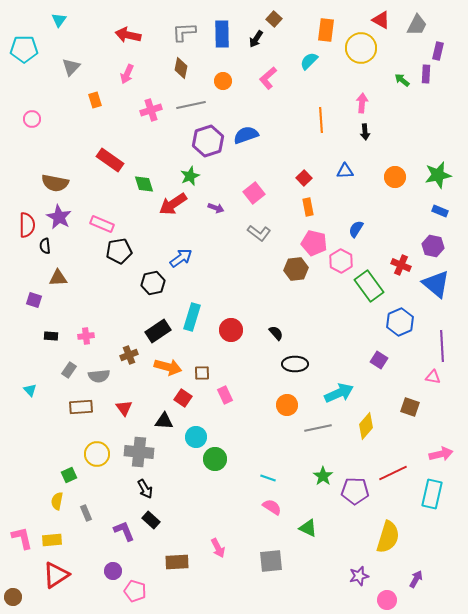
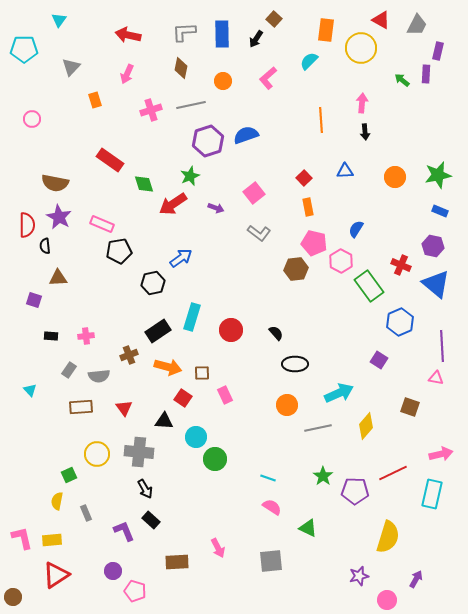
pink triangle at (433, 377): moved 3 px right, 1 px down
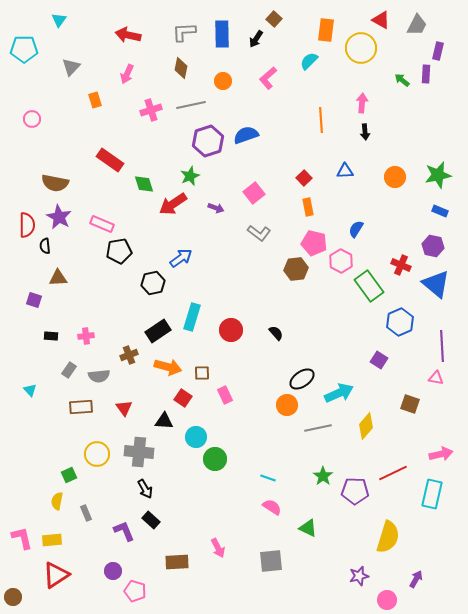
black ellipse at (295, 364): moved 7 px right, 15 px down; rotated 35 degrees counterclockwise
brown square at (410, 407): moved 3 px up
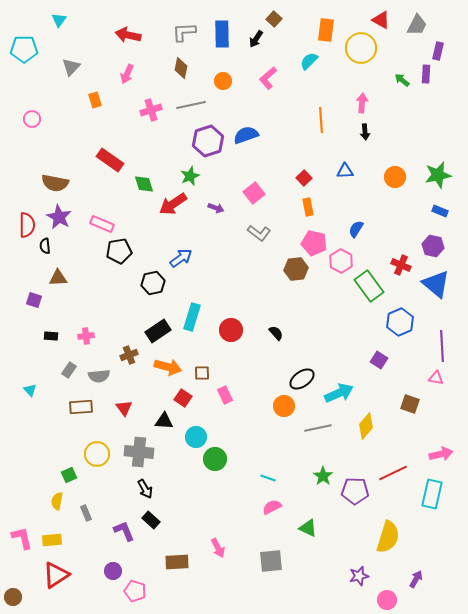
orange circle at (287, 405): moved 3 px left, 1 px down
pink semicircle at (272, 507): rotated 60 degrees counterclockwise
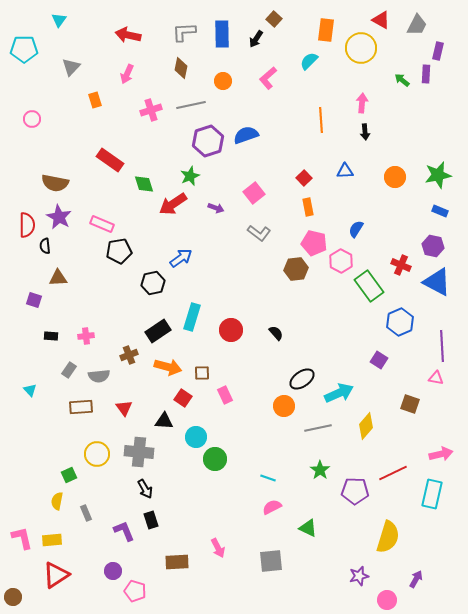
blue triangle at (436, 284): moved 1 px right, 2 px up; rotated 12 degrees counterclockwise
green star at (323, 476): moved 3 px left, 6 px up
black rectangle at (151, 520): rotated 30 degrees clockwise
